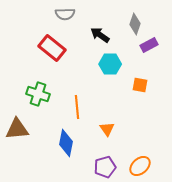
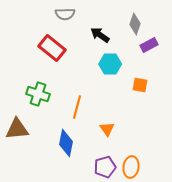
orange line: rotated 20 degrees clockwise
orange ellipse: moved 9 px left, 1 px down; rotated 40 degrees counterclockwise
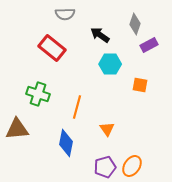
orange ellipse: moved 1 px right, 1 px up; rotated 25 degrees clockwise
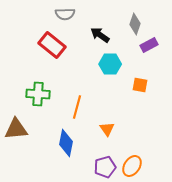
red rectangle: moved 3 px up
green cross: rotated 15 degrees counterclockwise
brown triangle: moved 1 px left
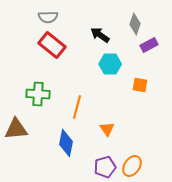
gray semicircle: moved 17 px left, 3 px down
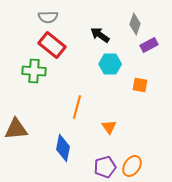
green cross: moved 4 px left, 23 px up
orange triangle: moved 2 px right, 2 px up
blue diamond: moved 3 px left, 5 px down
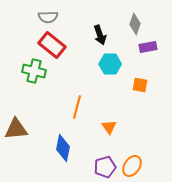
black arrow: rotated 144 degrees counterclockwise
purple rectangle: moved 1 px left, 2 px down; rotated 18 degrees clockwise
green cross: rotated 10 degrees clockwise
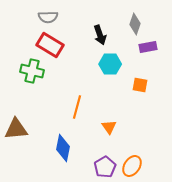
red rectangle: moved 2 px left; rotated 8 degrees counterclockwise
green cross: moved 2 px left
purple pentagon: rotated 15 degrees counterclockwise
